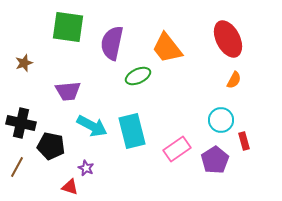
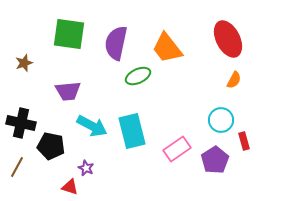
green square: moved 1 px right, 7 px down
purple semicircle: moved 4 px right
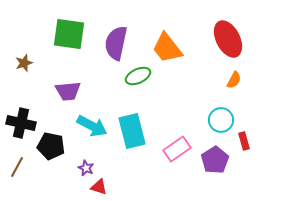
red triangle: moved 29 px right
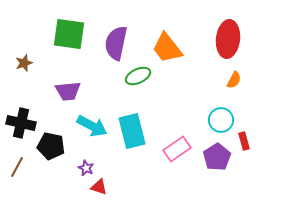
red ellipse: rotated 33 degrees clockwise
purple pentagon: moved 2 px right, 3 px up
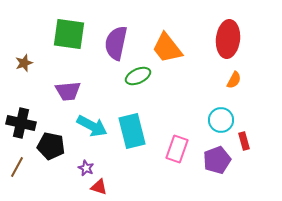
pink rectangle: rotated 36 degrees counterclockwise
purple pentagon: moved 3 px down; rotated 12 degrees clockwise
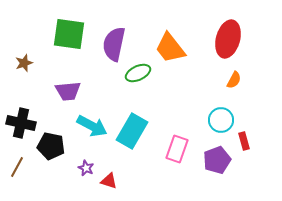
red ellipse: rotated 9 degrees clockwise
purple semicircle: moved 2 px left, 1 px down
orange trapezoid: moved 3 px right
green ellipse: moved 3 px up
cyan rectangle: rotated 44 degrees clockwise
red triangle: moved 10 px right, 6 px up
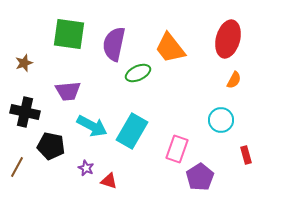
black cross: moved 4 px right, 11 px up
red rectangle: moved 2 px right, 14 px down
purple pentagon: moved 17 px left, 17 px down; rotated 12 degrees counterclockwise
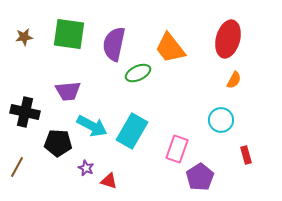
brown star: moved 26 px up; rotated 12 degrees clockwise
black pentagon: moved 7 px right, 3 px up; rotated 8 degrees counterclockwise
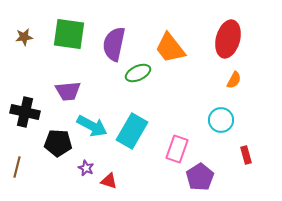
brown line: rotated 15 degrees counterclockwise
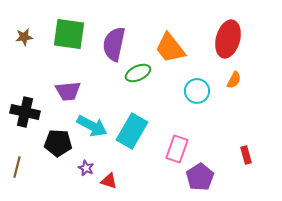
cyan circle: moved 24 px left, 29 px up
